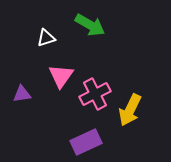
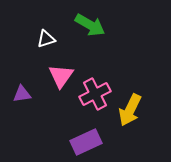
white triangle: moved 1 px down
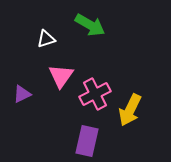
purple triangle: rotated 18 degrees counterclockwise
purple rectangle: moved 1 px right, 1 px up; rotated 52 degrees counterclockwise
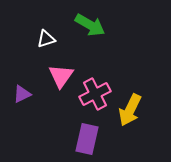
purple rectangle: moved 2 px up
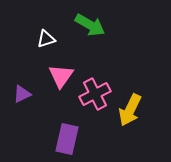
purple rectangle: moved 20 px left
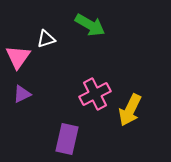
pink triangle: moved 43 px left, 19 px up
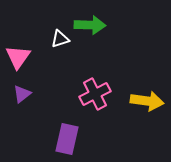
green arrow: rotated 28 degrees counterclockwise
white triangle: moved 14 px right
purple triangle: rotated 12 degrees counterclockwise
yellow arrow: moved 17 px right, 9 px up; rotated 108 degrees counterclockwise
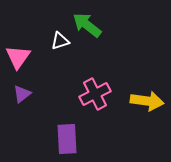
green arrow: moved 3 px left; rotated 144 degrees counterclockwise
white triangle: moved 2 px down
purple rectangle: rotated 16 degrees counterclockwise
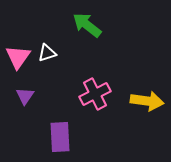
white triangle: moved 13 px left, 12 px down
purple triangle: moved 3 px right, 2 px down; rotated 18 degrees counterclockwise
purple rectangle: moved 7 px left, 2 px up
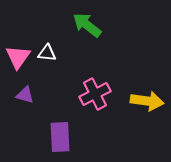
white triangle: rotated 24 degrees clockwise
purple triangle: moved 1 px up; rotated 48 degrees counterclockwise
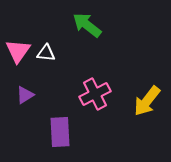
white triangle: moved 1 px left
pink triangle: moved 6 px up
purple triangle: rotated 48 degrees counterclockwise
yellow arrow: rotated 120 degrees clockwise
purple rectangle: moved 5 px up
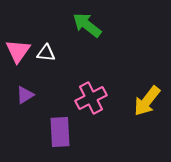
pink cross: moved 4 px left, 4 px down
